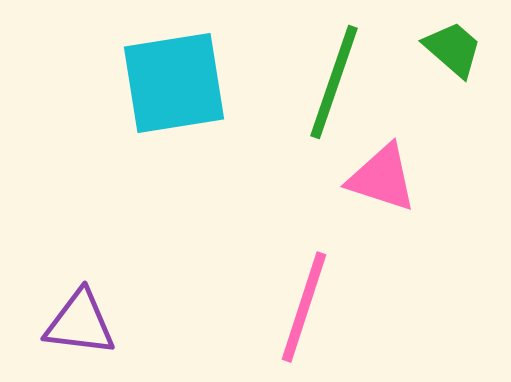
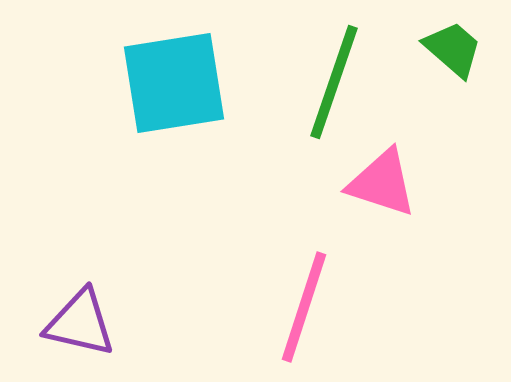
pink triangle: moved 5 px down
purple triangle: rotated 6 degrees clockwise
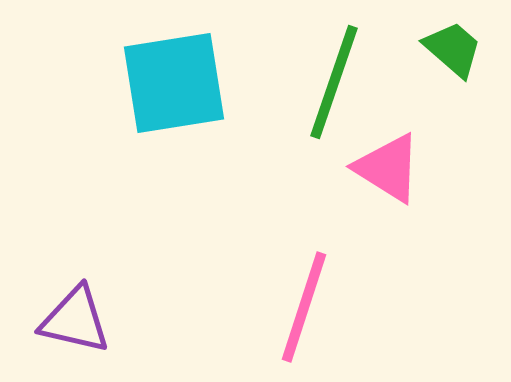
pink triangle: moved 6 px right, 15 px up; rotated 14 degrees clockwise
purple triangle: moved 5 px left, 3 px up
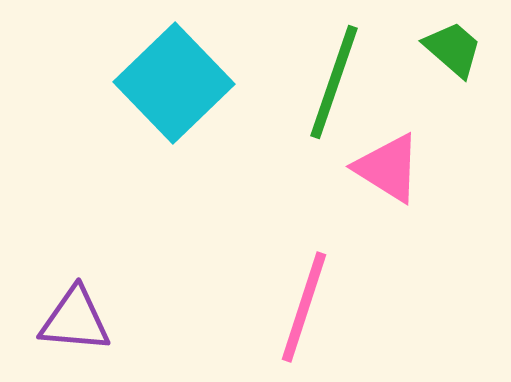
cyan square: rotated 35 degrees counterclockwise
purple triangle: rotated 8 degrees counterclockwise
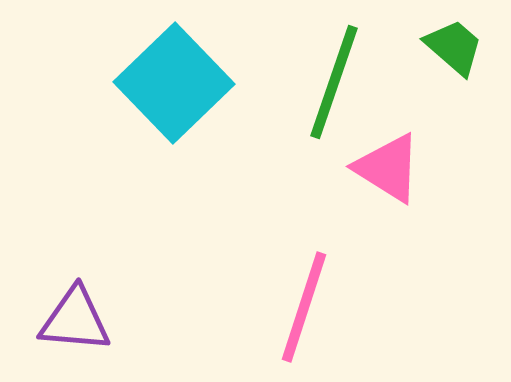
green trapezoid: moved 1 px right, 2 px up
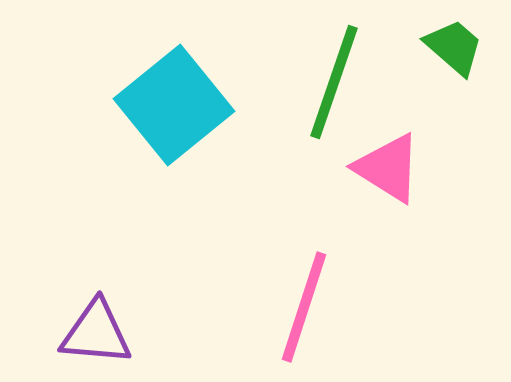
cyan square: moved 22 px down; rotated 5 degrees clockwise
purple triangle: moved 21 px right, 13 px down
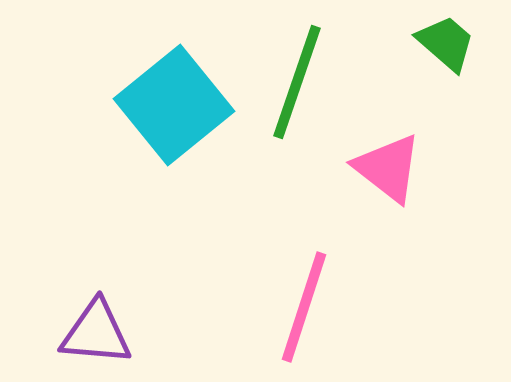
green trapezoid: moved 8 px left, 4 px up
green line: moved 37 px left
pink triangle: rotated 6 degrees clockwise
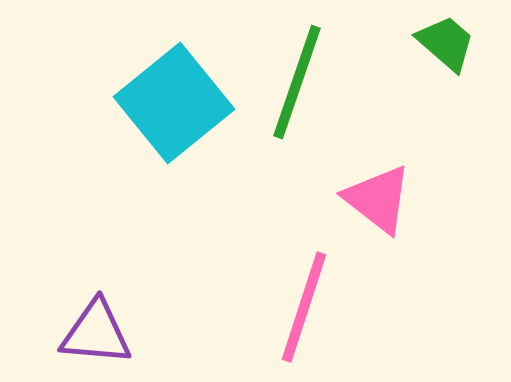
cyan square: moved 2 px up
pink triangle: moved 10 px left, 31 px down
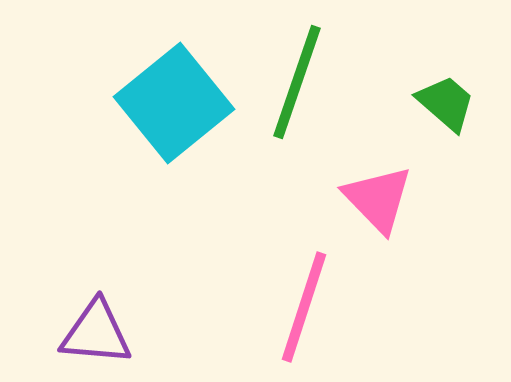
green trapezoid: moved 60 px down
pink triangle: rotated 8 degrees clockwise
